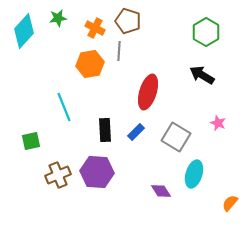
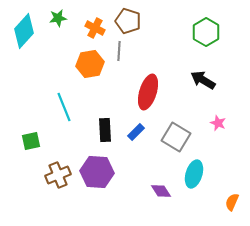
black arrow: moved 1 px right, 5 px down
orange semicircle: moved 2 px right, 1 px up; rotated 18 degrees counterclockwise
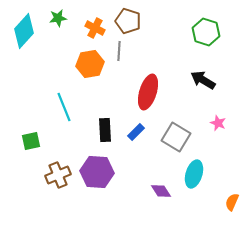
green hexagon: rotated 12 degrees counterclockwise
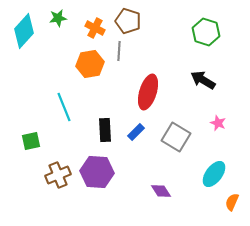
cyan ellipse: moved 20 px right; rotated 20 degrees clockwise
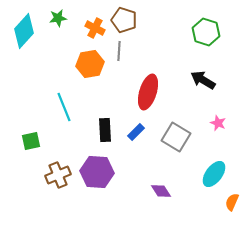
brown pentagon: moved 4 px left, 1 px up
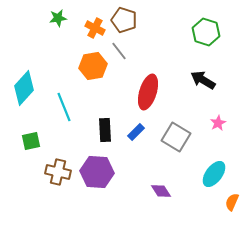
cyan diamond: moved 57 px down
gray line: rotated 42 degrees counterclockwise
orange hexagon: moved 3 px right, 2 px down
pink star: rotated 21 degrees clockwise
brown cross: moved 3 px up; rotated 35 degrees clockwise
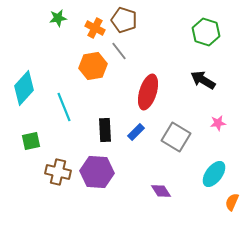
pink star: rotated 21 degrees clockwise
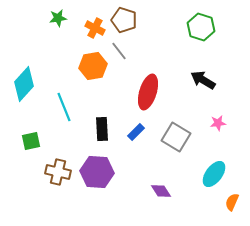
green hexagon: moved 5 px left, 5 px up
cyan diamond: moved 4 px up
black rectangle: moved 3 px left, 1 px up
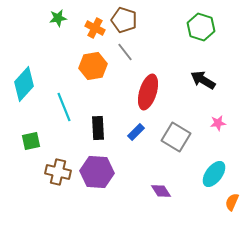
gray line: moved 6 px right, 1 px down
black rectangle: moved 4 px left, 1 px up
